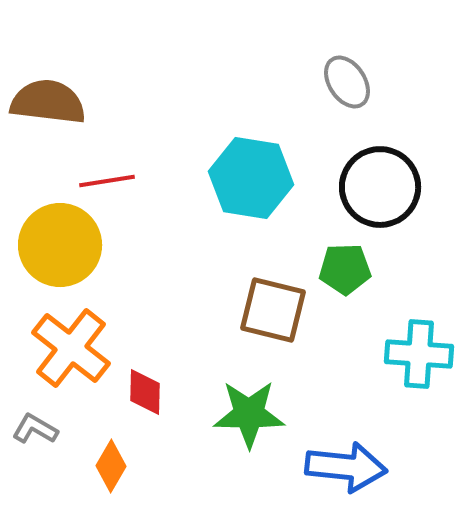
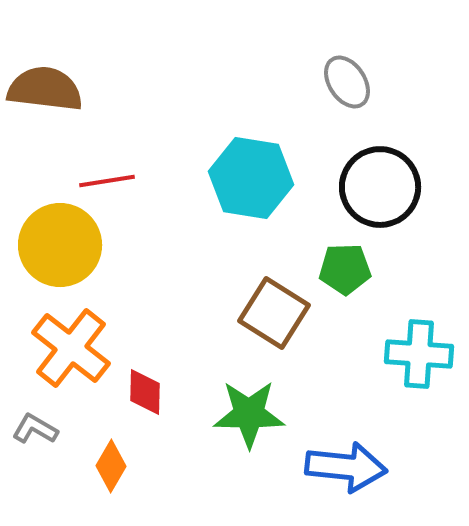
brown semicircle: moved 3 px left, 13 px up
brown square: moved 1 px right, 3 px down; rotated 18 degrees clockwise
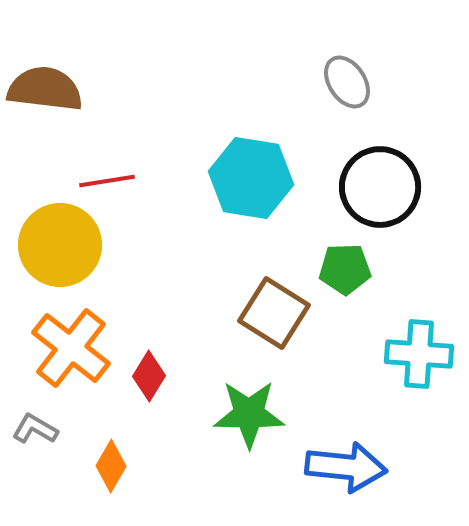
red diamond: moved 4 px right, 16 px up; rotated 30 degrees clockwise
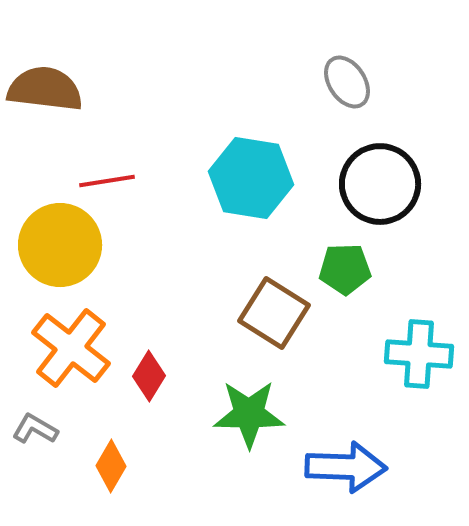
black circle: moved 3 px up
blue arrow: rotated 4 degrees counterclockwise
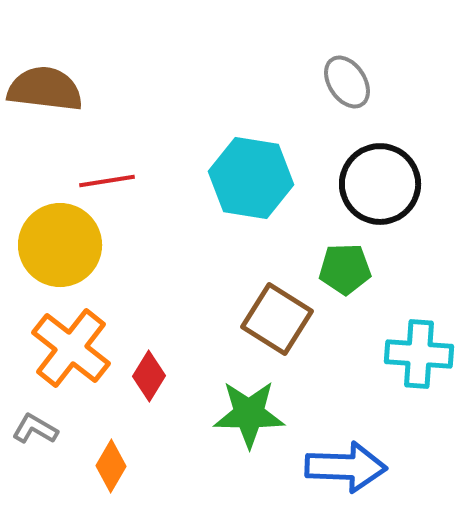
brown square: moved 3 px right, 6 px down
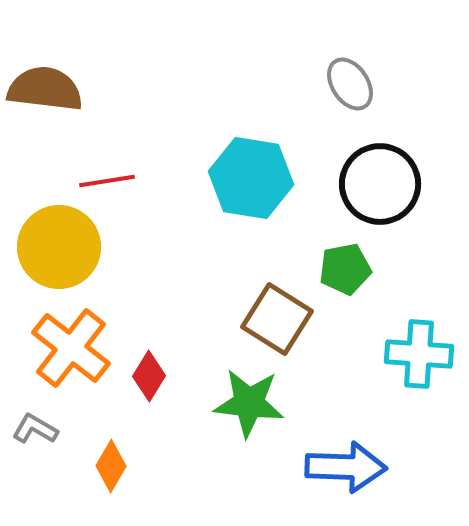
gray ellipse: moved 3 px right, 2 px down
yellow circle: moved 1 px left, 2 px down
green pentagon: rotated 9 degrees counterclockwise
green star: moved 11 px up; rotated 6 degrees clockwise
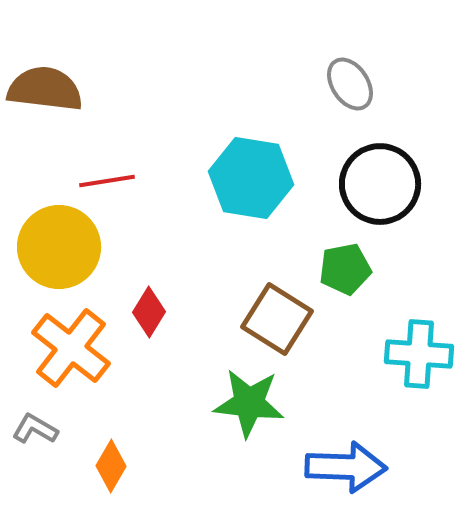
red diamond: moved 64 px up
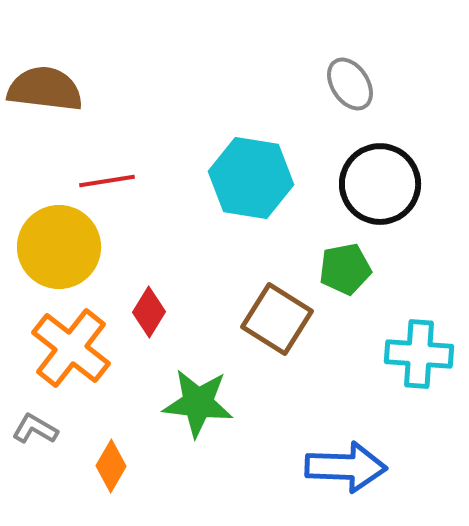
green star: moved 51 px left
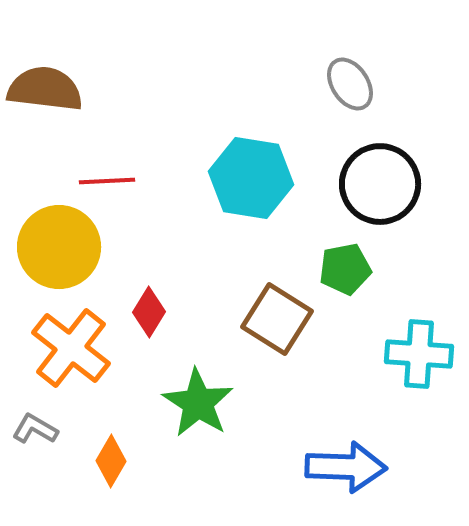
red line: rotated 6 degrees clockwise
green star: rotated 26 degrees clockwise
orange diamond: moved 5 px up
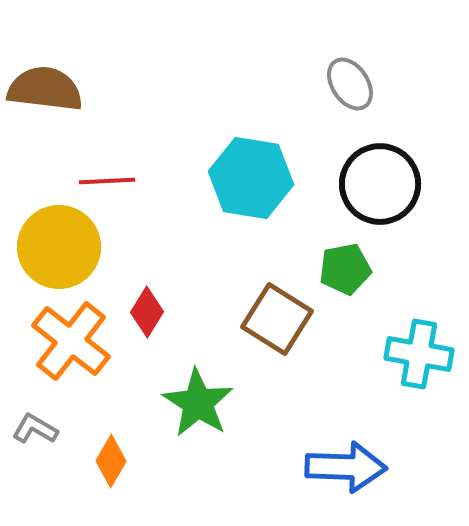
red diamond: moved 2 px left
orange cross: moved 7 px up
cyan cross: rotated 6 degrees clockwise
